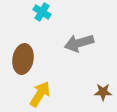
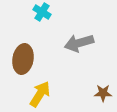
brown star: moved 1 px down
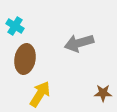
cyan cross: moved 27 px left, 14 px down
brown ellipse: moved 2 px right
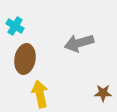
yellow arrow: rotated 44 degrees counterclockwise
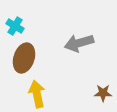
brown ellipse: moved 1 px left, 1 px up; rotated 8 degrees clockwise
yellow arrow: moved 3 px left
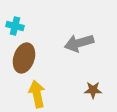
cyan cross: rotated 18 degrees counterclockwise
brown star: moved 10 px left, 3 px up
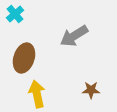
cyan cross: moved 12 px up; rotated 36 degrees clockwise
gray arrow: moved 5 px left, 7 px up; rotated 16 degrees counterclockwise
brown star: moved 2 px left
